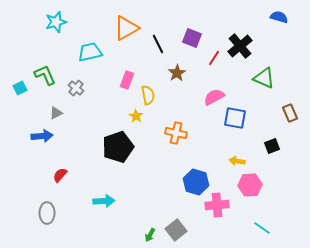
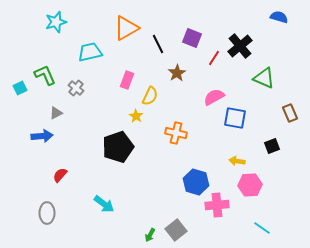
yellow semicircle: moved 2 px right, 1 px down; rotated 36 degrees clockwise
cyan arrow: moved 3 px down; rotated 40 degrees clockwise
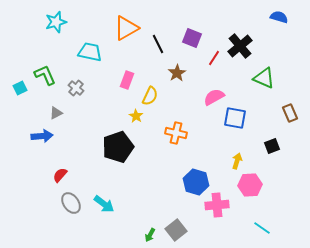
cyan trapezoid: rotated 25 degrees clockwise
yellow arrow: rotated 98 degrees clockwise
gray ellipse: moved 24 px right, 10 px up; rotated 35 degrees counterclockwise
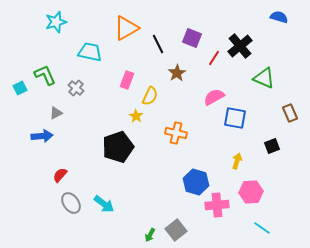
pink hexagon: moved 1 px right, 7 px down
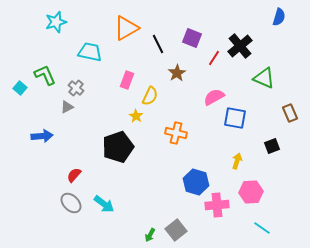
blue semicircle: rotated 90 degrees clockwise
cyan square: rotated 24 degrees counterclockwise
gray triangle: moved 11 px right, 6 px up
red semicircle: moved 14 px right
gray ellipse: rotated 10 degrees counterclockwise
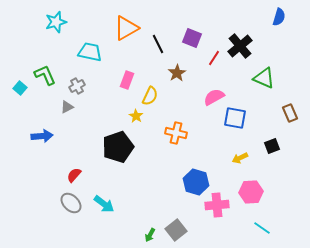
gray cross: moved 1 px right, 2 px up; rotated 21 degrees clockwise
yellow arrow: moved 3 px right, 3 px up; rotated 133 degrees counterclockwise
